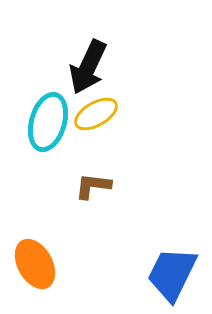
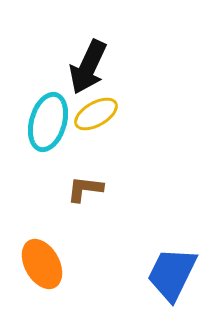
brown L-shape: moved 8 px left, 3 px down
orange ellipse: moved 7 px right
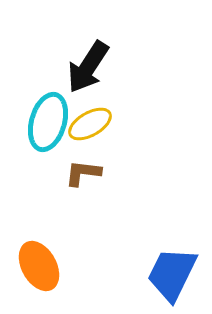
black arrow: rotated 8 degrees clockwise
yellow ellipse: moved 6 px left, 10 px down
brown L-shape: moved 2 px left, 16 px up
orange ellipse: moved 3 px left, 2 px down
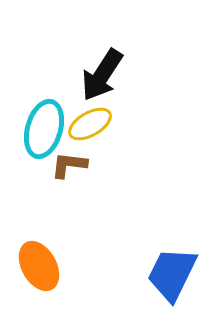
black arrow: moved 14 px right, 8 px down
cyan ellipse: moved 4 px left, 7 px down
brown L-shape: moved 14 px left, 8 px up
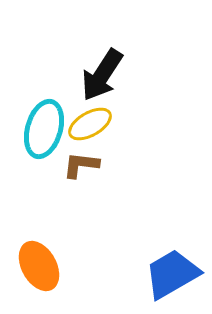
brown L-shape: moved 12 px right
blue trapezoid: rotated 34 degrees clockwise
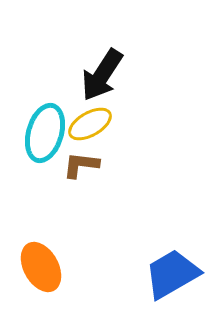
cyan ellipse: moved 1 px right, 4 px down
orange ellipse: moved 2 px right, 1 px down
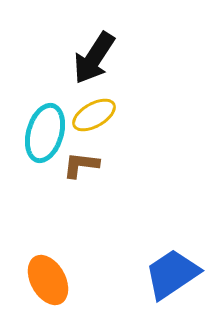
black arrow: moved 8 px left, 17 px up
yellow ellipse: moved 4 px right, 9 px up
orange ellipse: moved 7 px right, 13 px down
blue trapezoid: rotated 4 degrees counterclockwise
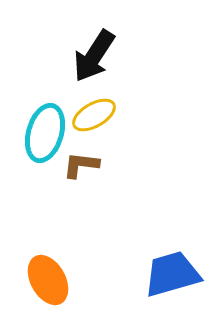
black arrow: moved 2 px up
blue trapezoid: rotated 18 degrees clockwise
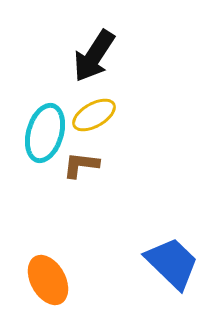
blue trapezoid: moved 11 px up; rotated 60 degrees clockwise
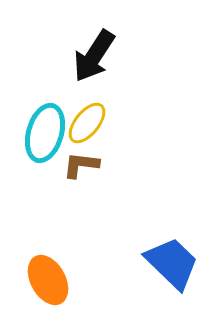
yellow ellipse: moved 7 px left, 8 px down; rotated 21 degrees counterclockwise
